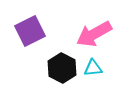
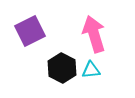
pink arrow: rotated 102 degrees clockwise
cyan triangle: moved 2 px left, 2 px down
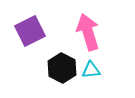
pink arrow: moved 6 px left, 2 px up
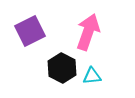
pink arrow: rotated 36 degrees clockwise
cyan triangle: moved 1 px right, 6 px down
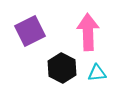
pink arrow: rotated 21 degrees counterclockwise
cyan triangle: moved 5 px right, 3 px up
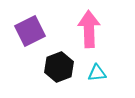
pink arrow: moved 1 px right, 3 px up
black hexagon: moved 3 px left, 1 px up; rotated 12 degrees clockwise
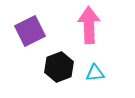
pink arrow: moved 4 px up
cyan triangle: moved 2 px left
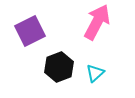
pink arrow: moved 8 px right, 3 px up; rotated 30 degrees clockwise
cyan triangle: rotated 36 degrees counterclockwise
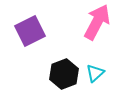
black hexagon: moved 5 px right, 7 px down
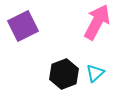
purple square: moved 7 px left, 5 px up
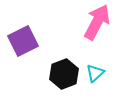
purple square: moved 15 px down
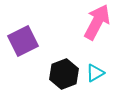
cyan triangle: rotated 12 degrees clockwise
